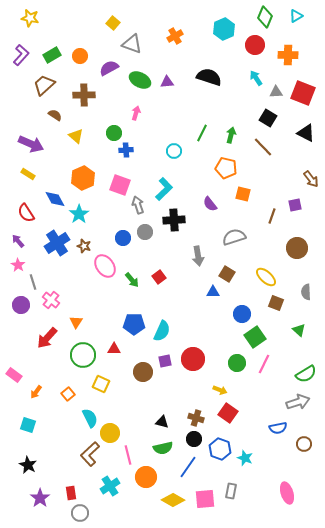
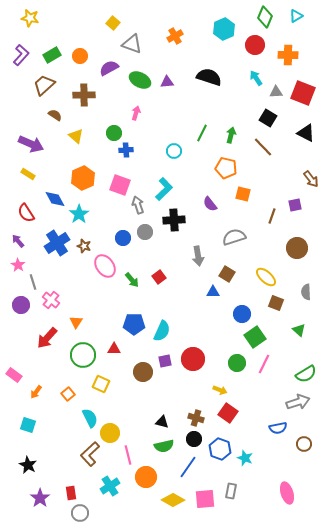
green semicircle at (163, 448): moved 1 px right, 2 px up
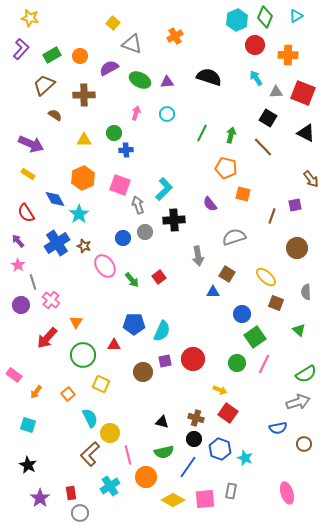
cyan hexagon at (224, 29): moved 13 px right, 9 px up
purple L-shape at (21, 55): moved 6 px up
yellow triangle at (76, 136): moved 8 px right, 4 px down; rotated 42 degrees counterclockwise
cyan circle at (174, 151): moved 7 px left, 37 px up
red triangle at (114, 349): moved 4 px up
green semicircle at (164, 446): moved 6 px down
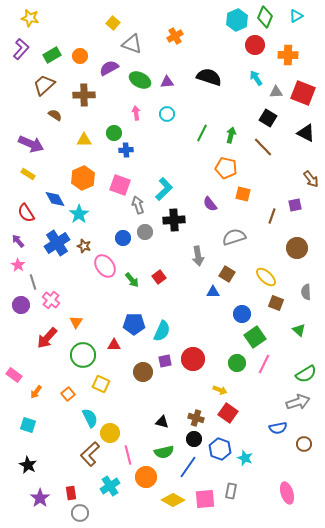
pink arrow at (136, 113): rotated 24 degrees counterclockwise
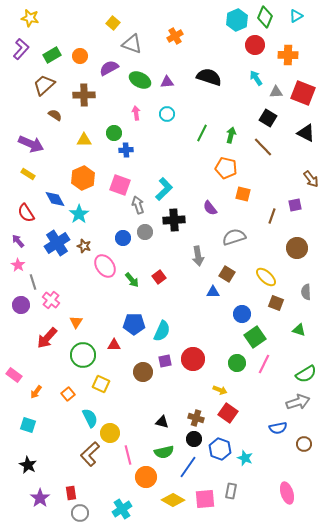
purple semicircle at (210, 204): moved 4 px down
green triangle at (299, 330): rotated 24 degrees counterclockwise
cyan cross at (110, 486): moved 12 px right, 23 px down
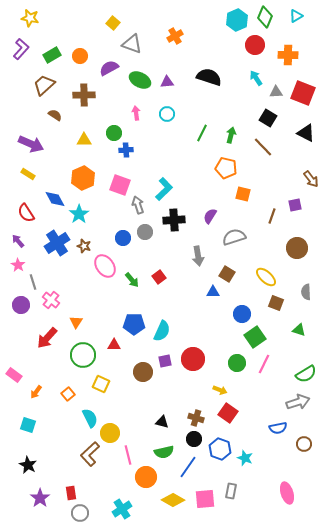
purple semicircle at (210, 208): moved 8 px down; rotated 70 degrees clockwise
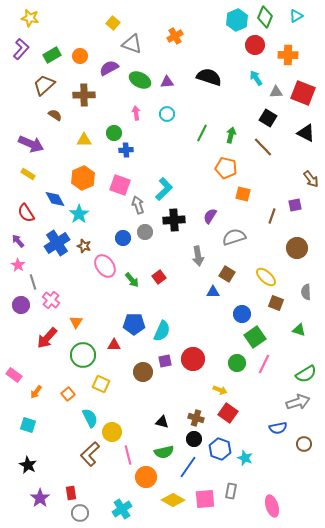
yellow circle at (110, 433): moved 2 px right, 1 px up
pink ellipse at (287, 493): moved 15 px left, 13 px down
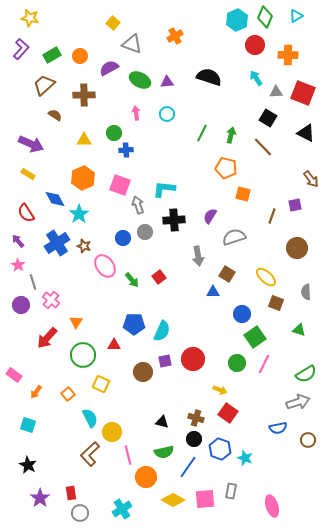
cyan L-shape at (164, 189): rotated 130 degrees counterclockwise
brown circle at (304, 444): moved 4 px right, 4 px up
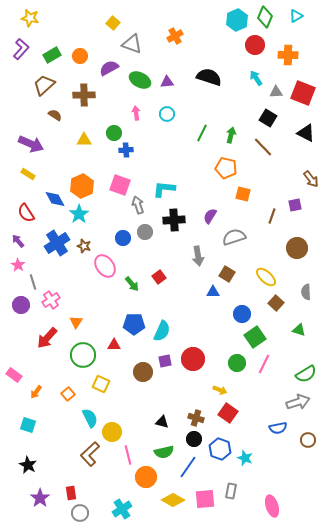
orange hexagon at (83, 178): moved 1 px left, 8 px down
green arrow at (132, 280): moved 4 px down
pink cross at (51, 300): rotated 18 degrees clockwise
brown square at (276, 303): rotated 21 degrees clockwise
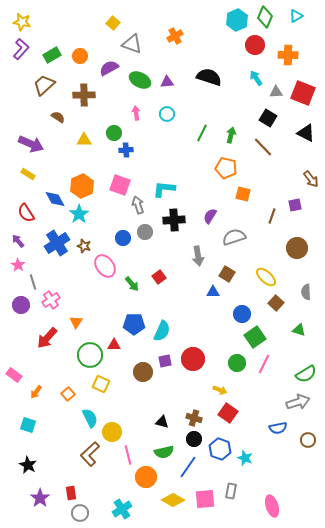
yellow star at (30, 18): moved 8 px left, 4 px down
brown semicircle at (55, 115): moved 3 px right, 2 px down
green circle at (83, 355): moved 7 px right
brown cross at (196, 418): moved 2 px left
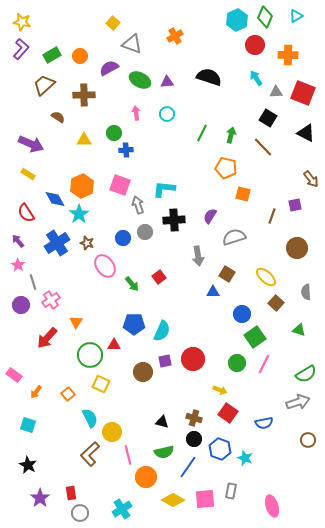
brown star at (84, 246): moved 3 px right, 3 px up
blue semicircle at (278, 428): moved 14 px left, 5 px up
